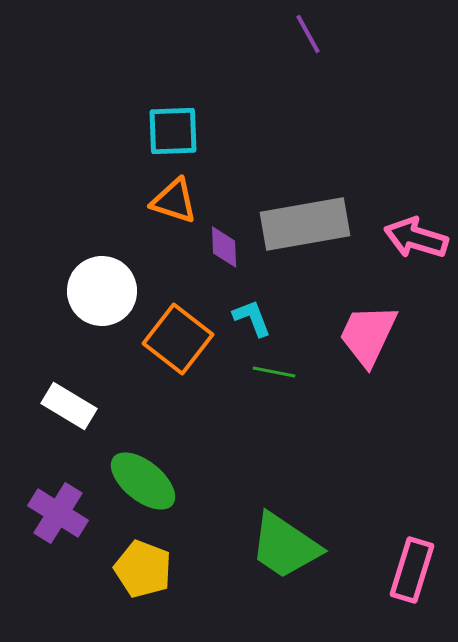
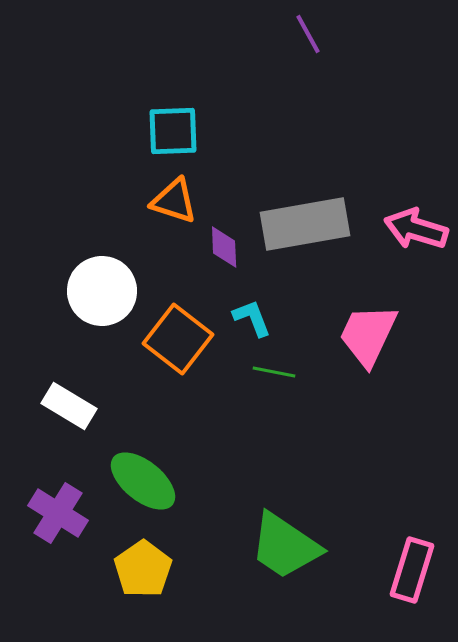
pink arrow: moved 9 px up
yellow pentagon: rotated 16 degrees clockwise
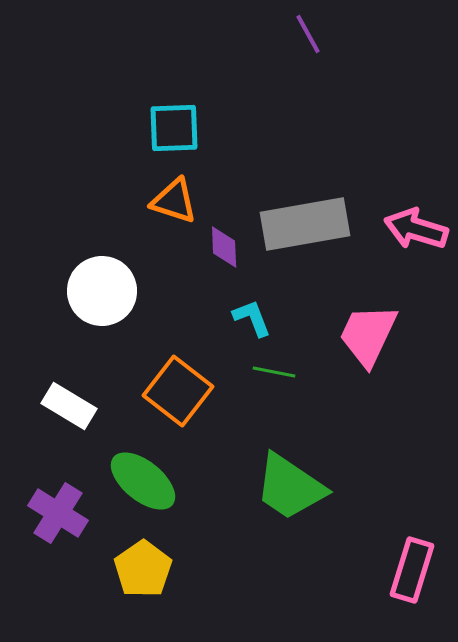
cyan square: moved 1 px right, 3 px up
orange square: moved 52 px down
green trapezoid: moved 5 px right, 59 px up
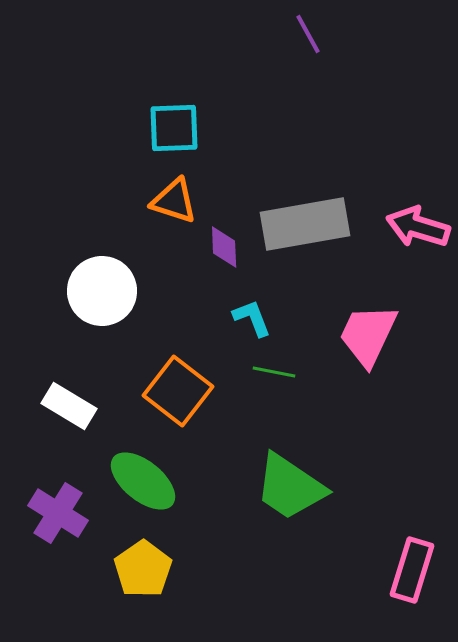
pink arrow: moved 2 px right, 2 px up
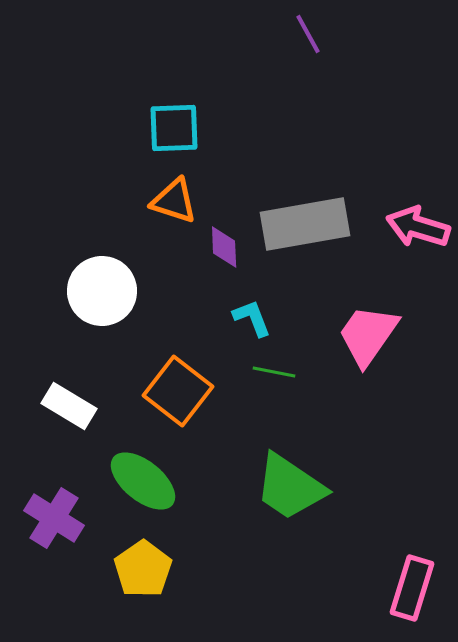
pink trapezoid: rotated 10 degrees clockwise
purple cross: moved 4 px left, 5 px down
pink rectangle: moved 18 px down
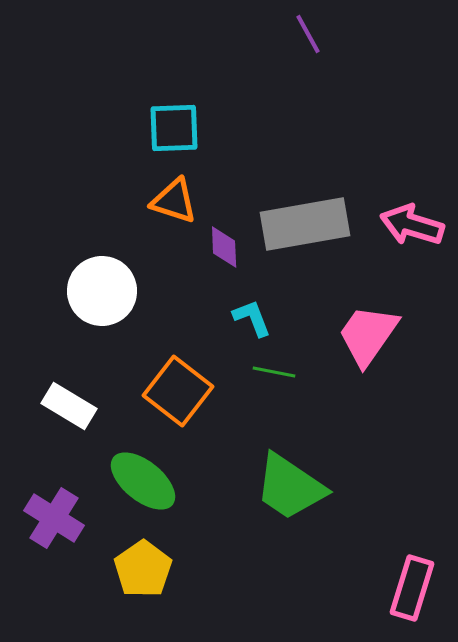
pink arrow: moved 6 px left, 2 px up
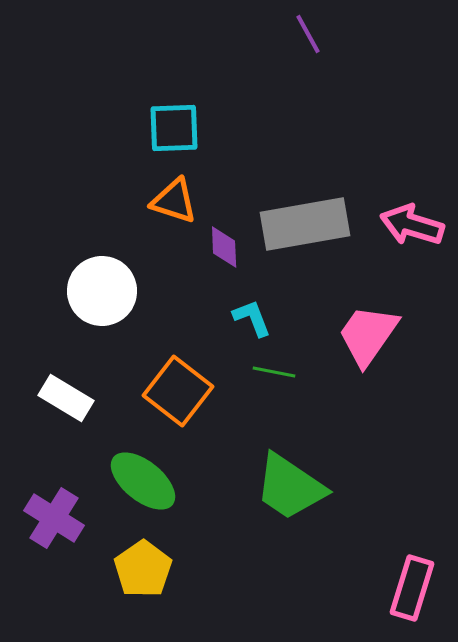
white rectangle: moved 3 px left, 8 px up
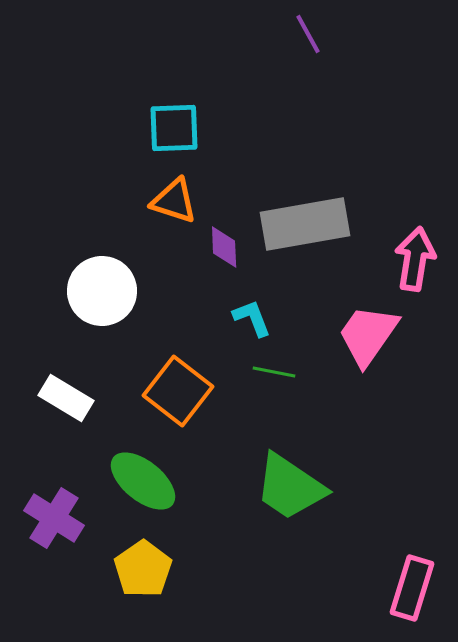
pink arrow: moved 3 px right, 34 px down; rotated 82 degrees clockwise
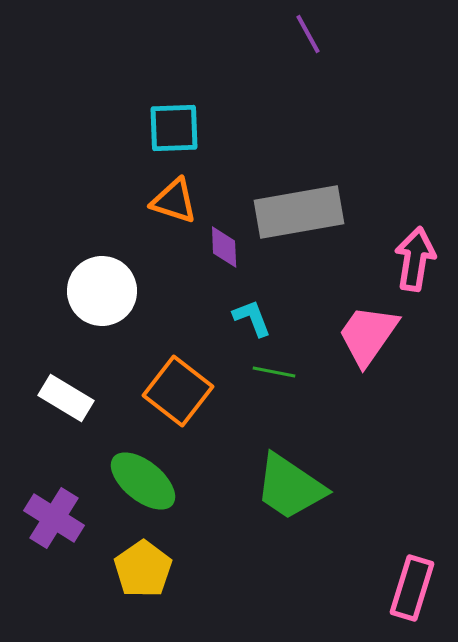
gray rectangle: moved 6 px left, 12 px up
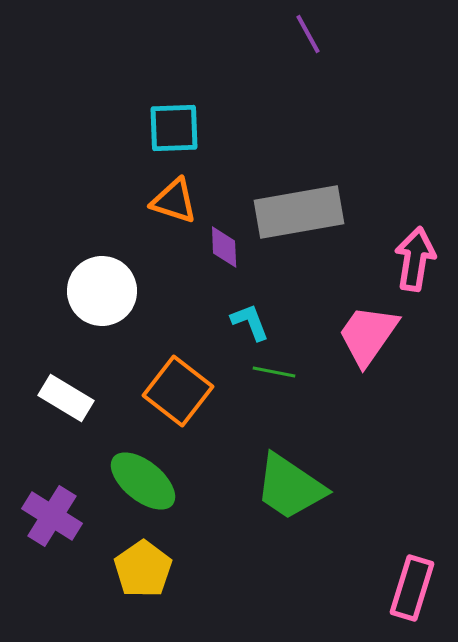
cyan L-shape: moved 2 px left, 4 px down
purple cross: moved 2 px left, 2 px up
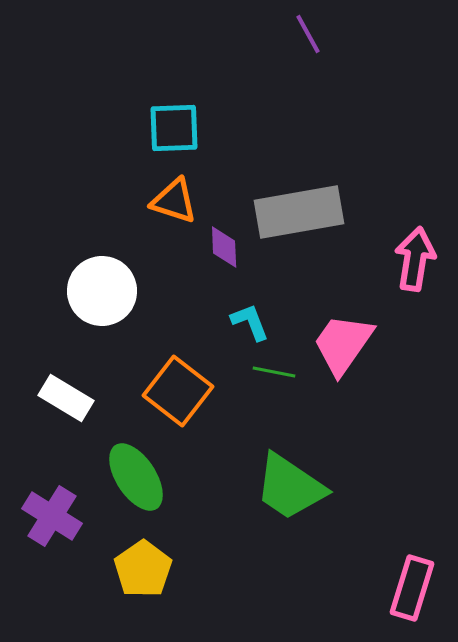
pink trapezoid: moved 25 px left, 9 px down
green ellipse: moved 7 px left, 4 px up; rotated 18 degrees clockwise
